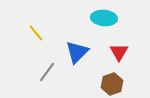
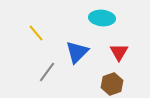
cyan ellipse: moved 2 px left
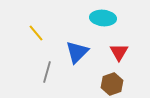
cyan ellipse: moved 1 px right
gray line: rotated 20 degrees counterclockwise
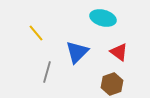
cyan ellipse: rotated 10 degrees clockwise
red triangle: rotated 24 degrees counterclockwise
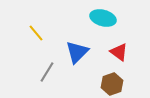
gray line: rotated 15 degrees clockwise
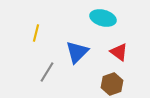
yellow line: rotated 54 degrees clockwise
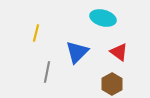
gray line: rotated 20 degrees counterclockwise
brown hexagon: rotated 10 degrees counterclockwise
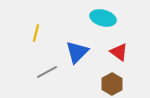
gray line: rotated 50 degrees clockwise
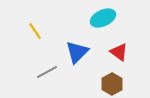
cyan ellipse: rotated 40 degrees counterclockwise
yellow line: moved 1 px left, 2 px up; rotated 48 degrees counterclockwise
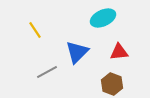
yellow line: moved 1 px up
red triangle: rotated 42 degrees counterclockwise
brown hexagon: rotated 10 degrees counterclockwise
